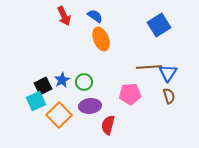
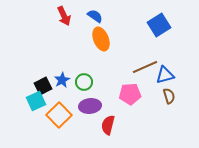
brown line: moved 4 px left; rotated 20 degrees counterclockwise
blue triangle: moved 3 px left, 2 px down; rotated 42 degrees clockwise
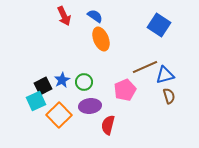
blue square: rotated 25 degrees counterclockwise
pink pentagon: moved 5 px left, 4 px up; rotated 20 degrees counterclockwise
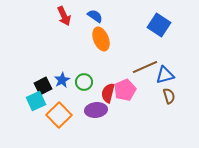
purple ellipse: moved 6 px right, 4 px down
red semicircle: moved 32 px up
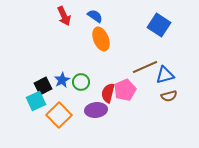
green circle: moved 3 px left
brown semicircle: rotated 91 degrees clockwise
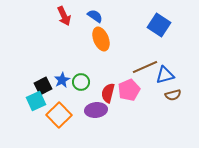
pink pentagon: moved 4 px right
brown semicircle: moved 4 px right, 1 px up
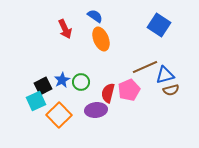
red arrow: moved 1 px right, 13 px down
brown semicircle: moved 2 px left, 5 px up
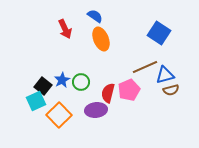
blue square: moved 8 px down
black square: rotated 24 degrees counterclockwise
